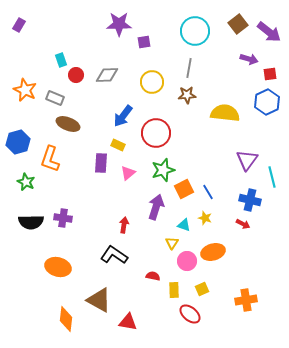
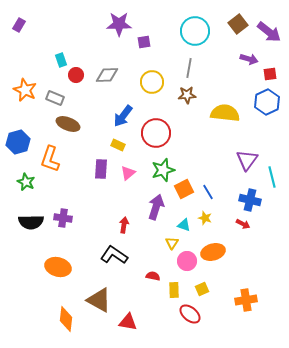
purple rectangle at (101, 163): moved 6 px down
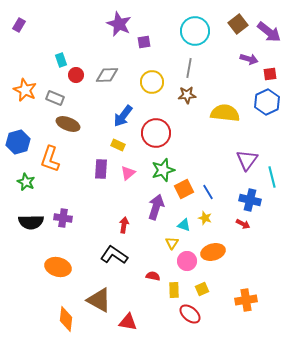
purple star at (119, 24): rotated 25 degrees clockwise
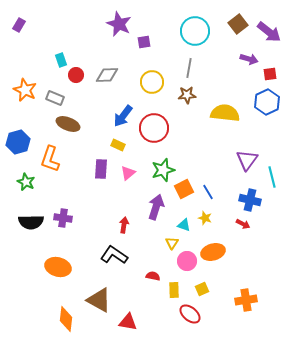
red circle at (156, 133): moved 2 px left, 5 px up
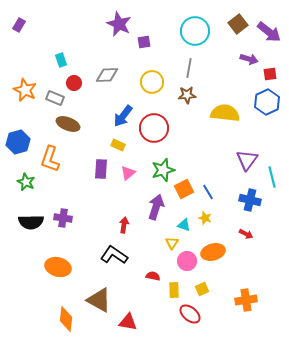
red circle at (76, 75): moved 2 px left, 8 px down
red arrow at (243, 224): moved 3 px right, 10 px down
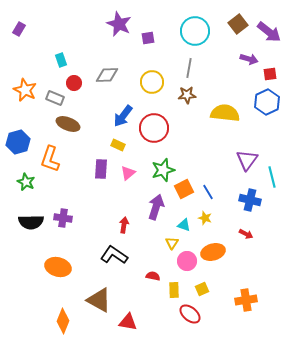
purple rectangle at (19, 25): moved 4 px down
purple square at (144, 42): moved 4 px right, 4 px up
orange diamond at (66, 319): moved 3 px left, 2 px down; rotated 15 degrees clockwise
